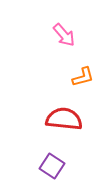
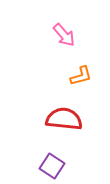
orange L-shape: moved 2 px left, 1 px up
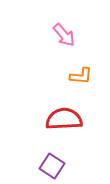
orange L-shape: rotated 20 degrees clockwise
red semicircle: rotated 9 degrees counterclockwise
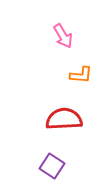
pink arrow: moved 1 px left, 1 px down; rotated 10 degrees clockwise
orange L-shape: moved 1 px up
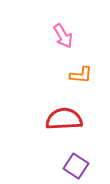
purple square: moved 24 px right
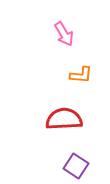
pink arrow: moved 1 px right, 2 px up
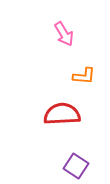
orange L-shape: moved 3 px right, 1 px down
red semicircle: moved 2 px left, 5 px up
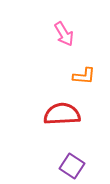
purple square: moved 4 px left
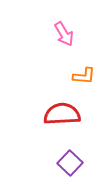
purple square: moved 2 px left, 3 px up; rotated 10 degrees clockwise
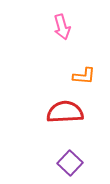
pink arrow: moved 2 px left, 7 px up; rotated 15 degrees clockwise
red semicircle: moved 3 px right, 2 px up
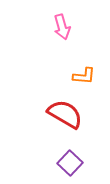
red semicircle: moved 2 px down; rotated 33 degrees clockwise
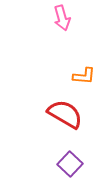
pink arrow: moved 9 px up
purple square: moved 1 px down
